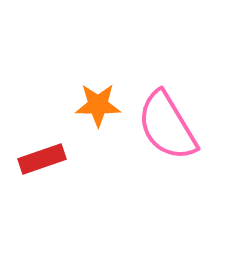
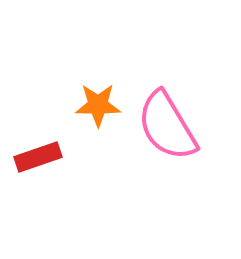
red rectangle: moved 4 px left, 2 px up
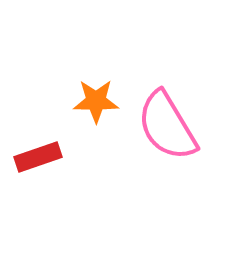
orange star: moved 2 px left, 4 px up
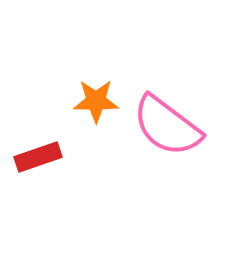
pink semicircle: rotated 22 degrees counterclockwise
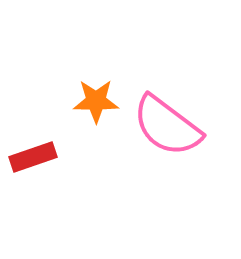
red rectangle: moved 5 px left
